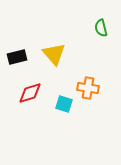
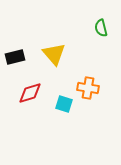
black rectangle: moved 2 px left
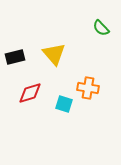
green semicircle: rotated 30 degrees counterclockwise
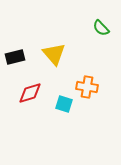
orange cross: moved 1 px left, 1 px up
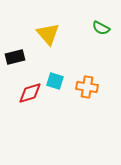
green semicircle: rotated 18 degrees counterclockwise
yellow triangle: moved 6 px left, 20 px up
cyan square: moved 9 px left, 23 px up
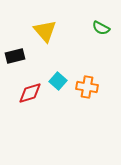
yellow triangle: moved 3 px left, 3 px up
black rectangle: moved 1 px up
cyan square: moved 3 px right; rotated 24 degrees clockwise
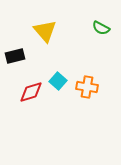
red diamond: moved 1 px right, 1 px up
